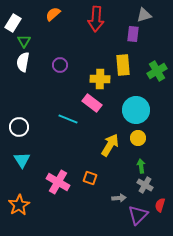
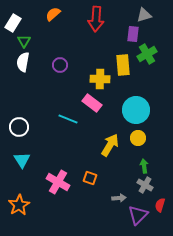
green cross: moved 10 px left, 17 px up
green arrow: moved 3 px right
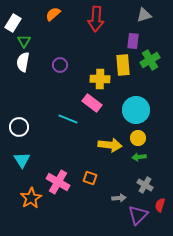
purple rectangle: moved 7 px down
green cross: moved 3 px right, 6 px down
yellow arrow: rotated 65 degrees clockwise
green arrow: moved 5 px left, 9 px up; rotated 88 degrees counterclockwise
orange star: moved 12 px right, 7 px up
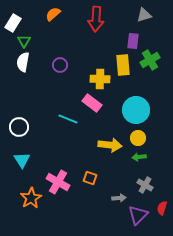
red semicircle: moved 2 px right, 3 px down
